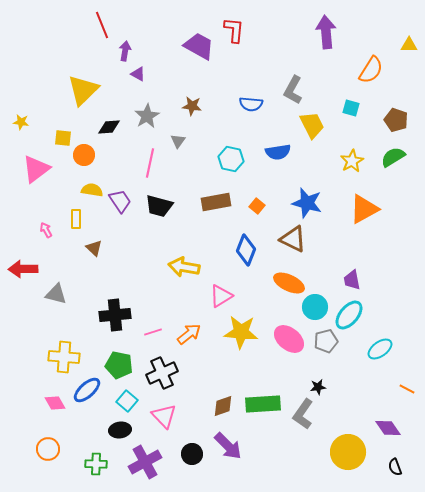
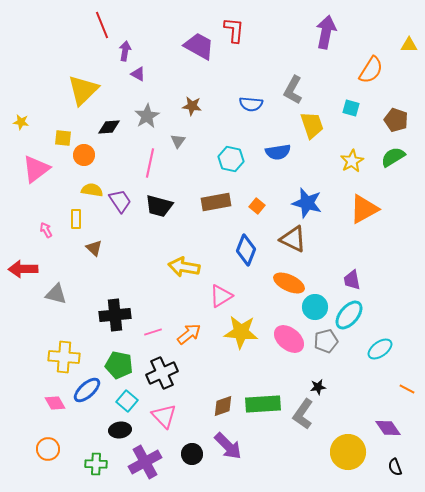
purple arrow at (326, 32): rotated 16 degrees clockwise
yellow trapezoid at (312, 125): rotated 8 degrees clockwise
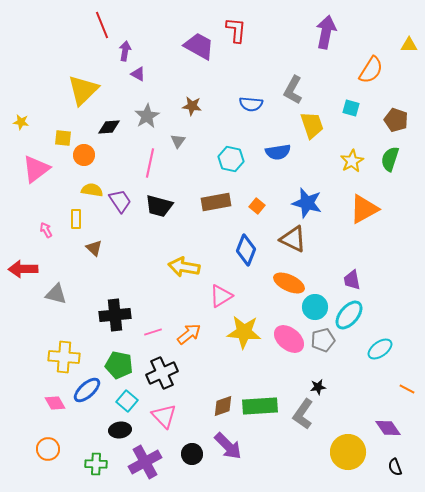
red L-shape at (234, 30): moved 2 px right
green semicircle at (393, 157): moved 3 px left, 2 px down; rotated 40 degrees counterclockwise
yellow star at (241, 332): moved 3 px right
gray pentagon at (326, 341): moved 3 px left, 1 px up
green rectangle at (263, 404): moved 3 px left, 2 px down
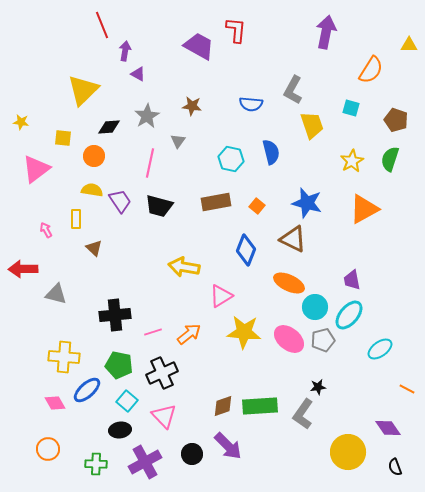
blue semicircle at (278, 152): moved 7 px left; rotated 95 degrees counterclockwise
orange circle at (84, 155): moved 10 px right, 1 px down
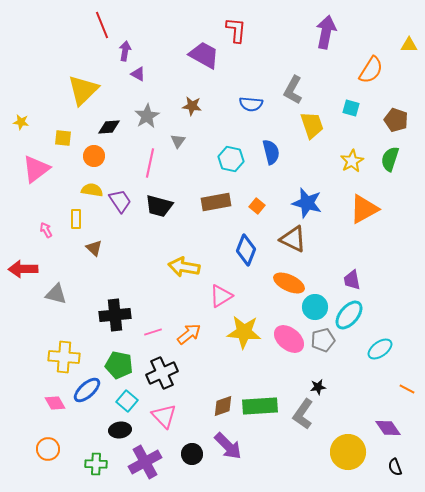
purple trapezoid at (199, 46): moved 5 px right, 9 px down
